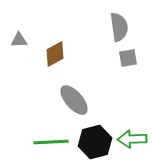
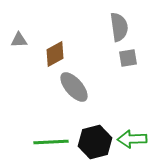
gray ellipse: moved 13 px up
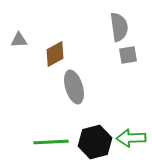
gray square: moved 3 px up
gray ellipse: rotated 24 degrees clockwise
green arrow: moved 1 px left, 1 px up
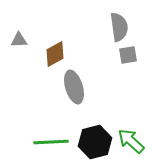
green arrow: moved 3 px down; rotated 44 degrees clockwise
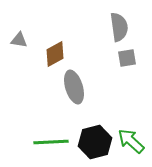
gray triangle: rotated 12 degrees clockwise
gray square: moved 1 px left, 3 px down
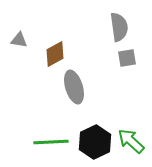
black hexagon: rotated 12 degrees counterclockwise
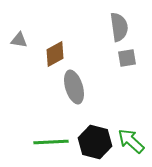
black hexagon: rotated 20 degrees counterclockwise
